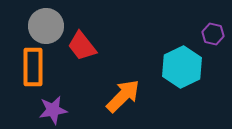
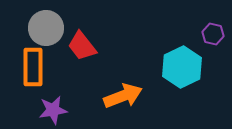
gray circle: moved 2 px down
orange arrow: rotated 24 degrees clockwise
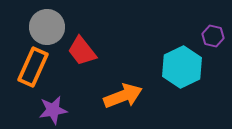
gray circle: moved 1 px right, 1 px up
purple hexagon: moved 2 px down
red trapezoid: moved 5 px down
orange rectangle: rotated 24 degrees clockwise
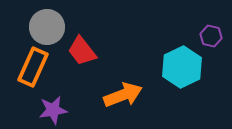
purple hexagon: moved 2 px left
orange arrow: moved 1 px up
